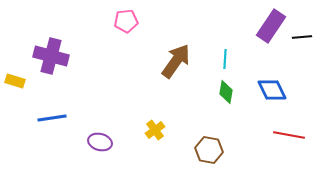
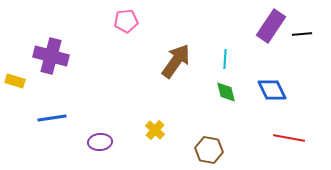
black line: moved 3 px up
green diamond: rotated 25 degrees counterclockwise
yellow cross: rotated 12 degrees counterclockwise
red line: moved 3 px down
purple ellipse: rotated 20 degrees counterclockwise
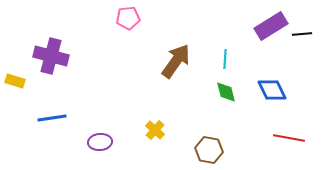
pink pentagon: moved 2 px right, 3 px up
purple rectangle: rotated 24 degrees clockwise
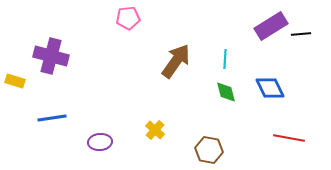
black line: moved 1 px left
blue diamond: moved 2 px left, 2 px up
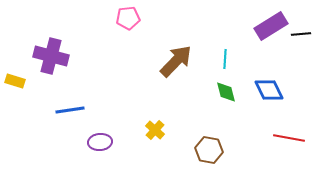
brown arrow: rotated 9 degrees clockwise
blue diamond: moved 1 px left, 2 px down
blue line: moved 18 px right, 8 px up
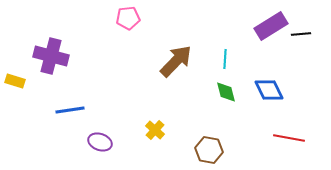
purple ellipse: rotated 25 degrees clockwise
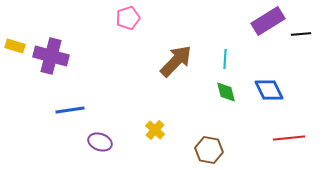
pink pentagon: rotated 10 degrees counterclockwise
purple rectangle: moved 3 px left, 5 px up
yellow rectangle: moved 35 px up
red line: rotated 16 degrees counterclockwise
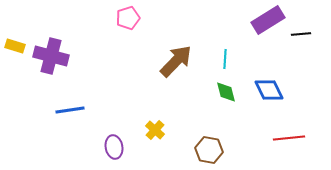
purple rectangle: moved 1 px up
purple ellipse: moved 14 px right, 5 px down; rotated 60 degrees clockwise
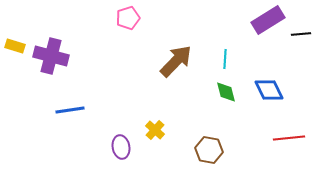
purple ellipse: moved 7 px right
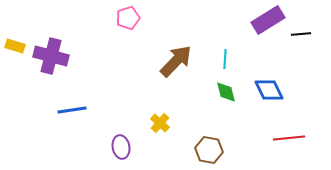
blue line: moved 2 px right
yellow cross: moved 5 px right, 7 px up
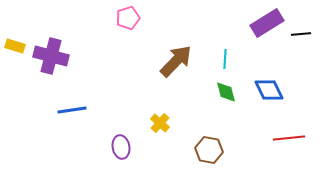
purple rectangle: moved 1 px left, 3 px down
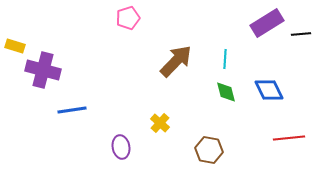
purple cross: moved 8 px left, 14 px down
